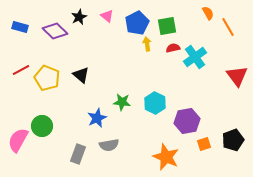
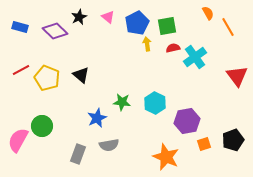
pink triangle: moved 1 px right, 1 px down
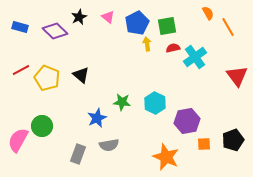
orange square: rotated 16 degrees clockwise
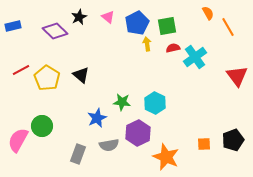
blue rectangle: moved 7 px left, 1 px up; rotated 28 degrees counterclockwise
yellow pentagon: rotated 10 degrees clockwise
purple hexagon: moved 49 px left, 12 px down; rotated 15 degrees counterclockwise
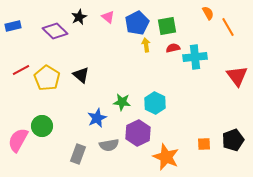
yellow arrow: moved 1 px left, 1 px down
cyan cross: rotated 30 degrees clockwise
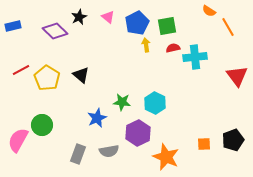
orange semicircle: moved 1 px right, 2 px up; rotated 152 degrees clockwise
green circle: moved 1 px up
gray semicircle: moved 6 px down
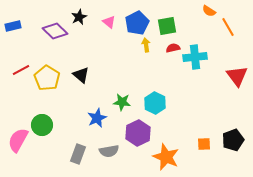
pink triangle: moved 1 px right, 5 px down
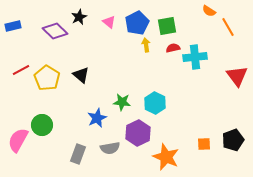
gray semicircle: moved 1 px right, 3 px up
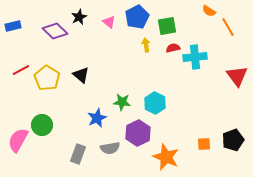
blue pentagon: moved 6 px up
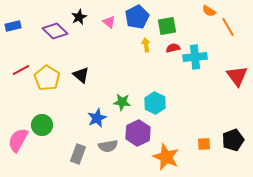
gray semicircle: moved 2 px left, 2 px up
